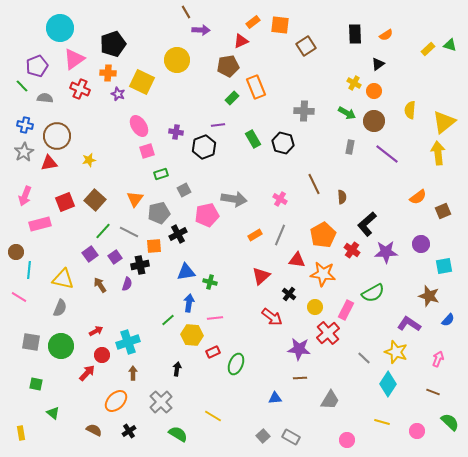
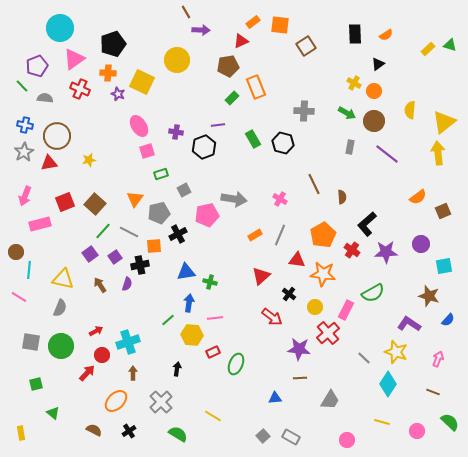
brown square at (95, 200): moved 4 px down
green square at (36, 384): rotated 24 degrees counterclockwise
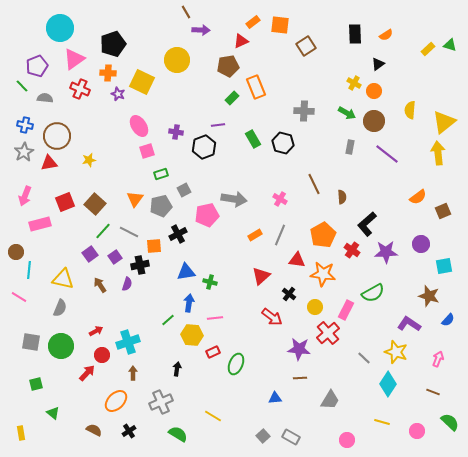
gray pentagon at (159, 213): moved 2 px right, 7 px up
gray cross at (161, 402): rotated 20 degrees clockwise
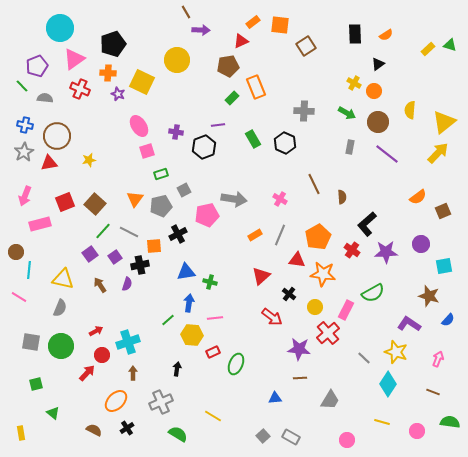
brown circle at (374, 121): moved 4 px right, 1 px down
black hexagon at (283, 143): moved 2 px right; rotated 10 degrees clockwise
yellow arrow at (438, 153): rotated 50 degrees clockwise
orange pentagon at (323, 235): moved 5 px left, 2 px down
green semicircle at (450, 422): rotated 36 degrees counterclockwise
black cross at (129, 431): moved 2 px left, 3 px up
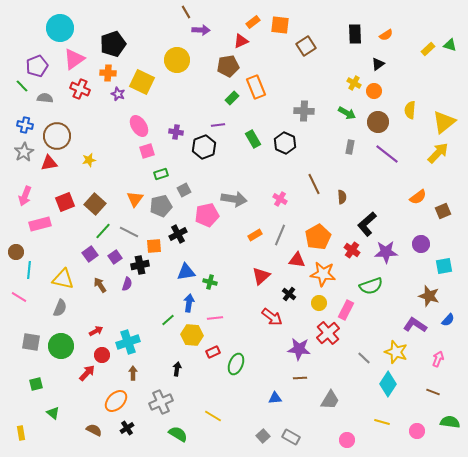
green semicircle at (373, 293): moved 2 px left, 7 px up; rotated 10 degrees clockwise
yellow circle at (315, 307): moved 4 px right, 4 px up
purple L-shape at (409, 324): moved 6 px right, 1 px down
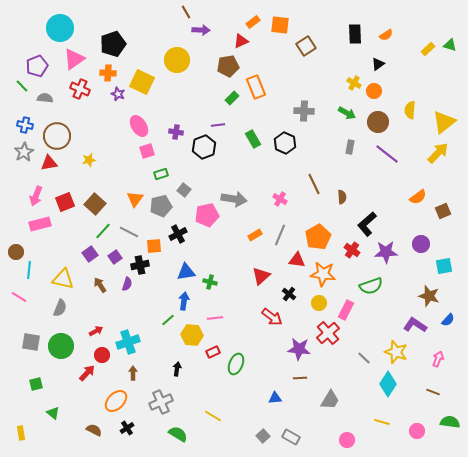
gray square at (184, 190): rotated 24 degrees counterclockwise
pink arrow at (25, 196): moved 11 px right
blue arrow at (189, 303): moved 5 px left, 2 px up
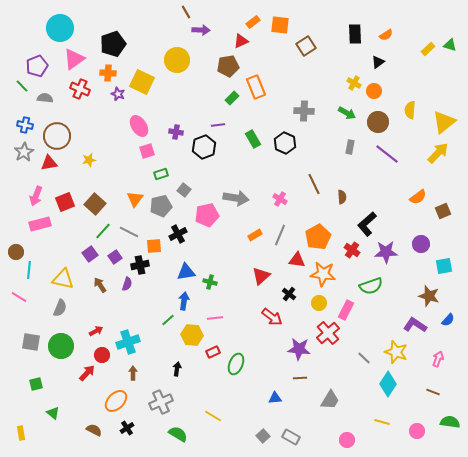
black triangle at (378, 64): moved 2 px up
gray arrow at (234, 199): moved 2 px right, 1 px up
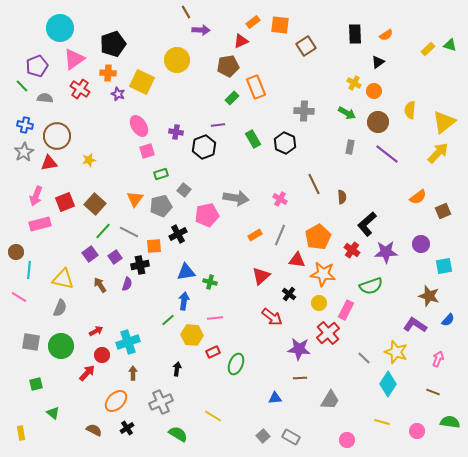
red cross at (80, 89): rotated 12 degrees clockwise
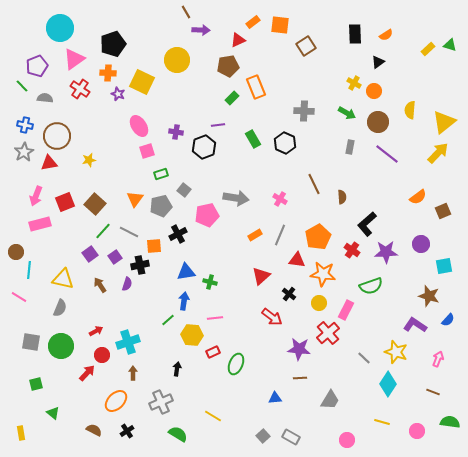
red triangle at (241, 41): moved 3 px left, 1 px up
black cross at (127, 428): moved 3 px down
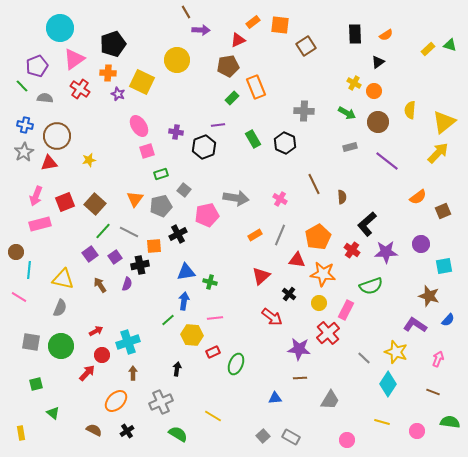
gray rectangle at (350, 147): rotated 64 degrees clockwise
purple line at (387, 154): moved 7 px down
